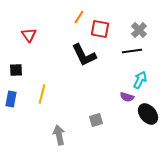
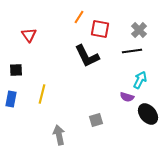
black L-shape: moved 3 px right, 1 px down
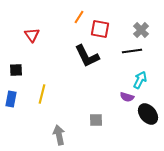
gray cross: moved 2 px right
red triangle: moved 3 px right
gray square: rotated 16 degrees clockwise
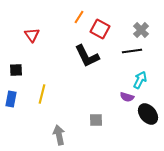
red square: rotated 18 degrees clockwise
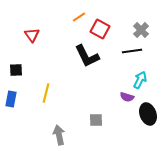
orange line: rotated 24 degrees clockwise
yellow line: moved 4 px right, 1 px up
black ellipse: rotated 20 degrees clockwise
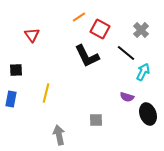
black line: moved 6 px left, 2 px down; rotated 48 degrees clockwise
cyan arrow: moved 3 px right, 8 px up
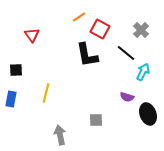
black L-shape: moved 1 px up; rotated 16 degrees clockwise
gray arrow: moved 1 px right
